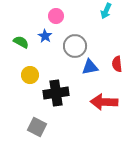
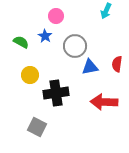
red semicircle: rotated 14 degrees clockwise
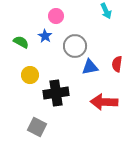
cyan arrow: rotated 49 degrees counterclockwise
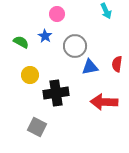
pink circle: moved 1 px right, 2 px up
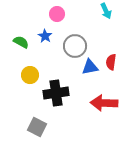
red semicircle: moved 6 px left, 2 px up
red arrow: moved 1 px down
